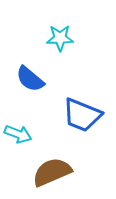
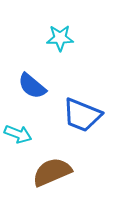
blue semicircle: moved 2 px right, 7 px down
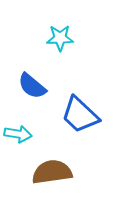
blue trapezoid: moved 2 px left; rotated 21 degrees clockwise
cyan arrow: rotated 12 degrees counterclockwise
brown semicircle: rotated 15 degrees clockwise
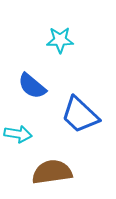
cyan star: moved 2 px down
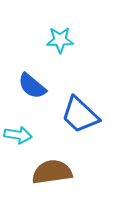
cyan arrow: moved 1 px down
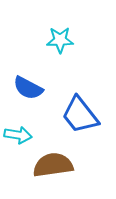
blue semicircle: moved 4 px left, 2 px down; rotated 12 degrees counterclockwise
blue trapezoid: rotated 9 degrees clockwise
brown semicircle: moved 1 px right, 7 px up
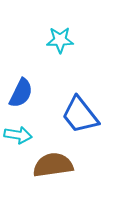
blue semicircle: moved 7 px left, 5 px down; rotated 92 degrees counterclockwise
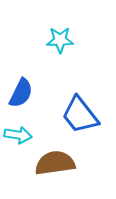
brown semicircle: moved 2 px right, 2 px up
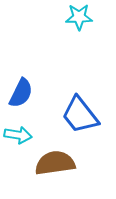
cyan star: moved 19 px right, 23 px up
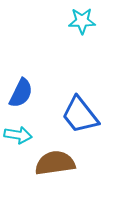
cyan star: moved 3 px right, 4 px down
